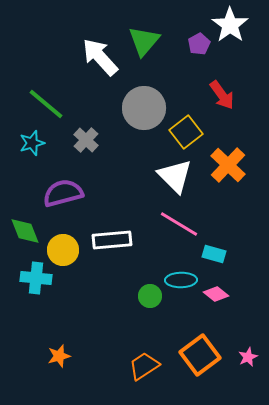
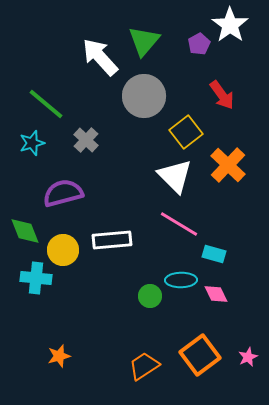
gray circle: moved 12 px up
pink diamond: rotated 25 degrees clockwise
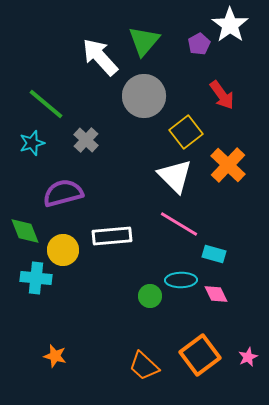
white rectangle: moved 4 px up
orange star: moved 4 px left; rotated 30 degrees clockwise
orange trapezoid: rotated 104 degrees counterclockwise
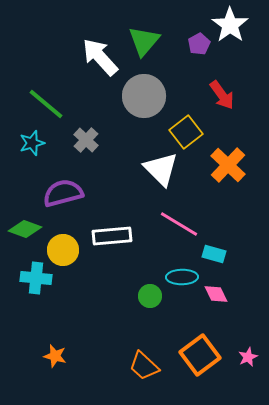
white triangle: moved 14 px left, 7 px up
green diamond: moved 2 px up; rotated 48 degrees counterclockwise
cyan ellipse: moved 1 px right, 3 px up
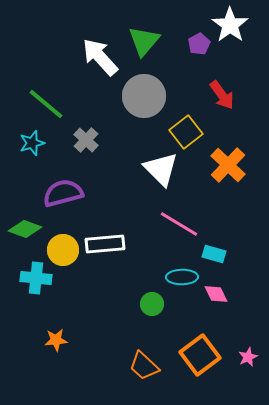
white rectangle: moved 7 px left, 8 px down
green circle: moved 2 px right, 8 px down
orange star: moved 1 px right, 16 px up; rotated 20 degrees counterclockwise
